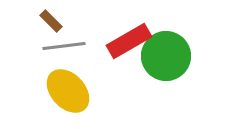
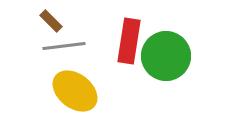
red rectangle: rotated 51 degrees counterclockwise
yellow ellipse: moved 7 px right; rotated 9 degrees counterclockwise
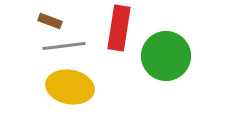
brown rectangle: moved 1 px left; rotated 25 degrees counterclockwise
red rectangle: moved 10 px left, 13 px up
yellow ellipse: moved 5 px left, 4 px up; rotated 27 degrees counterclockwise
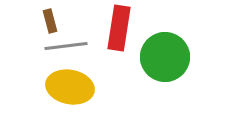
brown rectangle: rotated 55 degrees clockwise
gray line: moved 2 px right
green circle: moved 1 px left, 1 px down
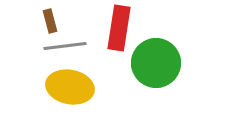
gray line: moved 1 px left
green circle: moved 9 px left, 6 px down
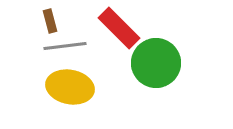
red rectangle: rotated 54 degrees counterclockwise
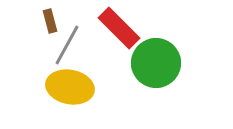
gray line: moved 2 px right, 1 px up; rotated 54 degrees counterclockwise
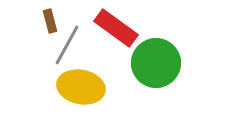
red rectangle: moved 3 px left; rotated 9 degrees counterclockwise
yellow ellipse: moved 11 px right
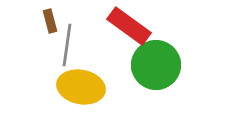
red rectangle: moved 13 px right, 2 px up
gray line: rotated 21 degrees counterclockwise
green circle: moved 2 px down
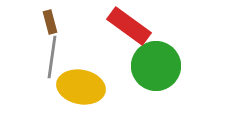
brown rectangle: moved 1 px down
gray line: moved 15 px left, 12 px down
green circle: moved 1 px down
